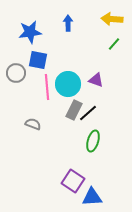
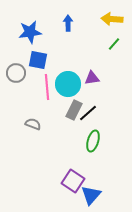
purple triangle: moved 4 px left, 2 px up; rotated 28 degrees counterclockwise
blue triangle: moved 1 px left, 2 px up; rotated 45 degrees counterclockwise
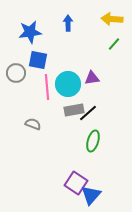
gray rectangle: rotated 54 degrees clockwise
purple square: moved 3 px right, 2 px down
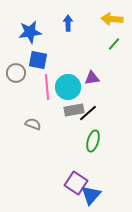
cyan circle: moved 3 px down
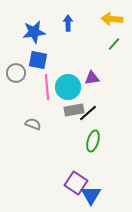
blue star: moved 4 px right
blue triangle: rotated 10 degrees counterclockwise
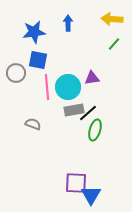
green ellipse: moved 2 px right, 11 px up
purple square: rotated 30 degrees counterclockwise
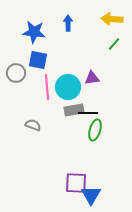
blue star: rotated 15 degrees clockwise
black line: rotated 42 degrees clockwise
gray semicircle: moved 1 px down
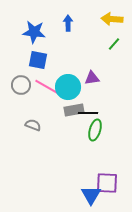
gray circle: moved 5 px right, 12 px down
pink line: rotated 55 degrees counterclockwise
purple square: moved 31 px right
